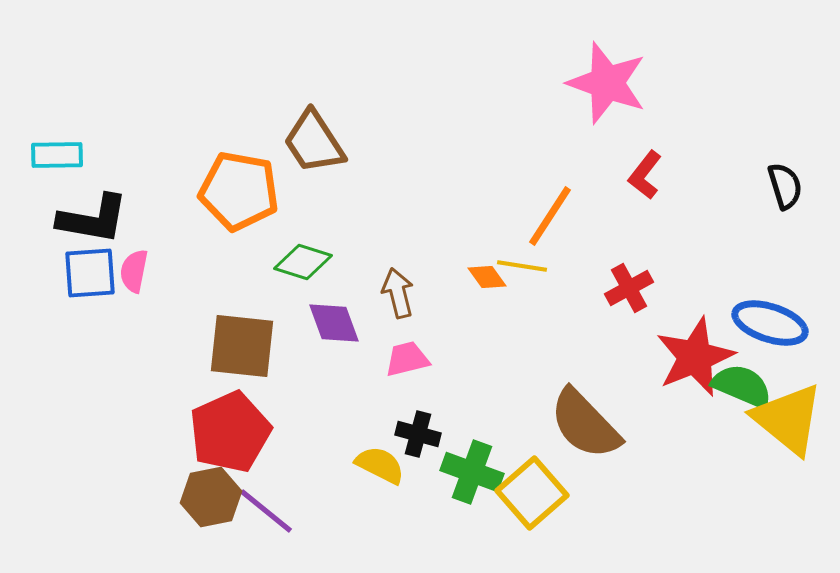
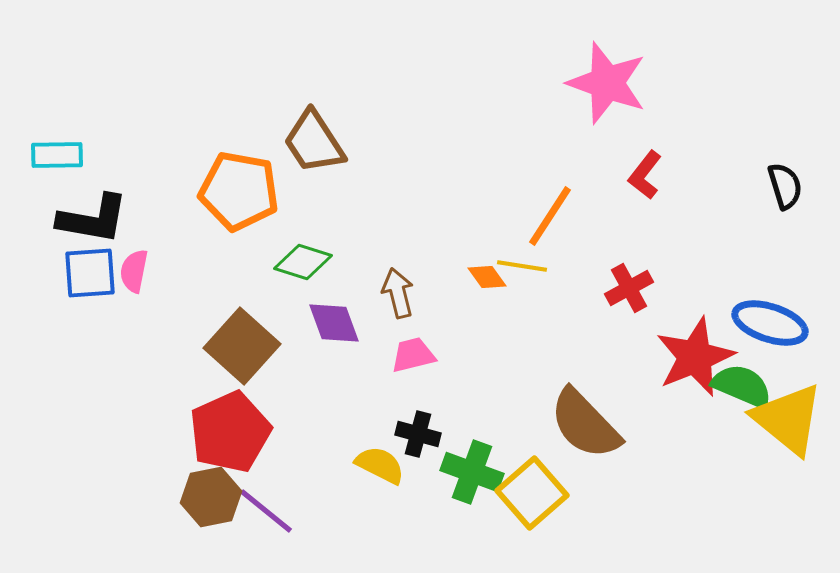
brown square: rotated 36 degrees clockwise
pink trapezoid: moved 6 px right, 4 px up
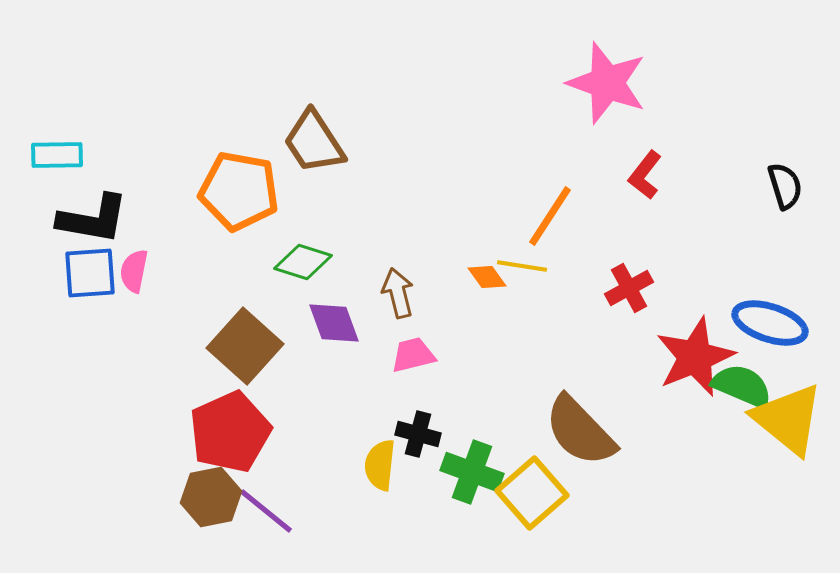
brown square: moved 3 px right
brown semicircle: moved 5 px left, 7 px down
yellow semicircle: rotated 111 degrees counterclockwise
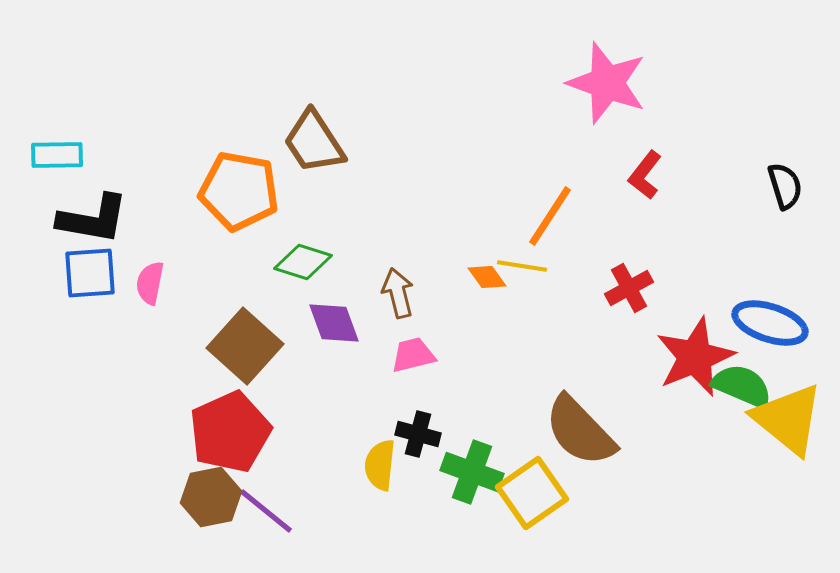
pink semicircle: moved 16 px right, 12 px down
yellow square: rotated 6 degrees clockwise
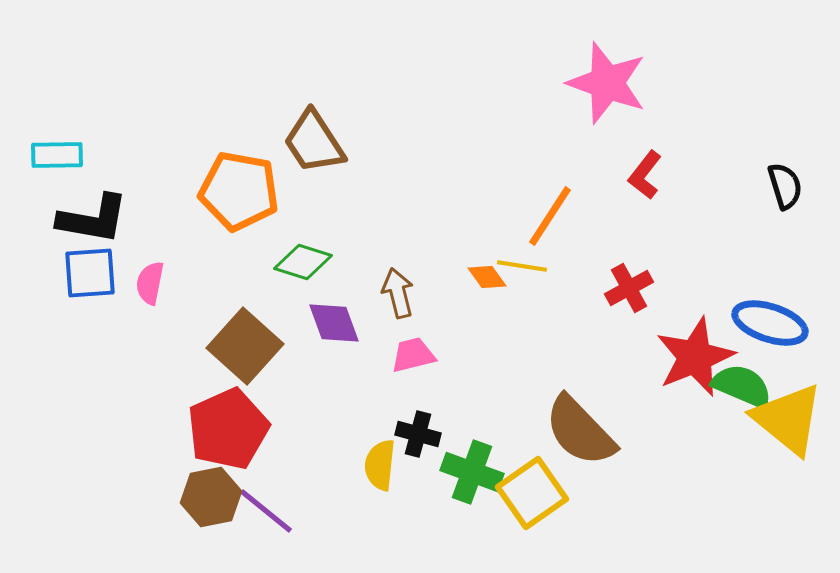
red pentagon: moved 2 px left, 3 px up
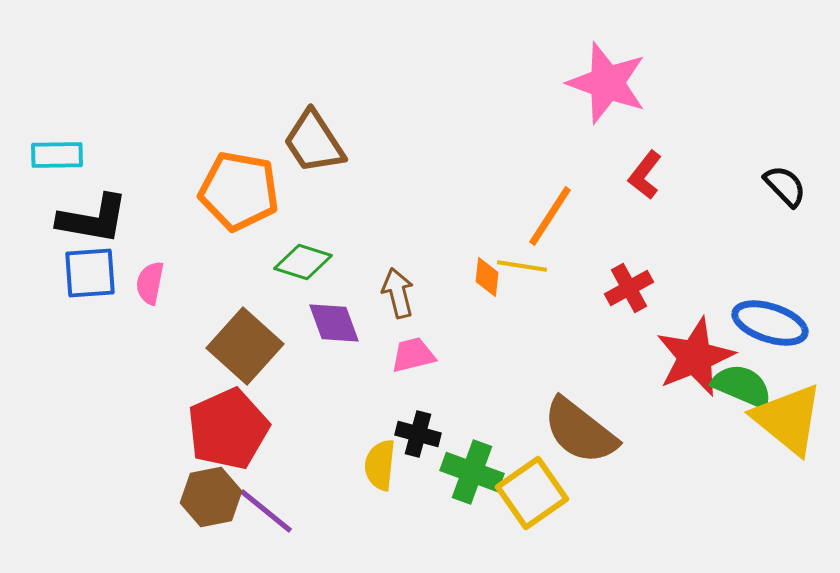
black semicircle: rotated 27 degrees counterclockwise
orange diamond: rotated 42 degrees clockwise
brown semicircle: rotated 8 degrees counterclockwise
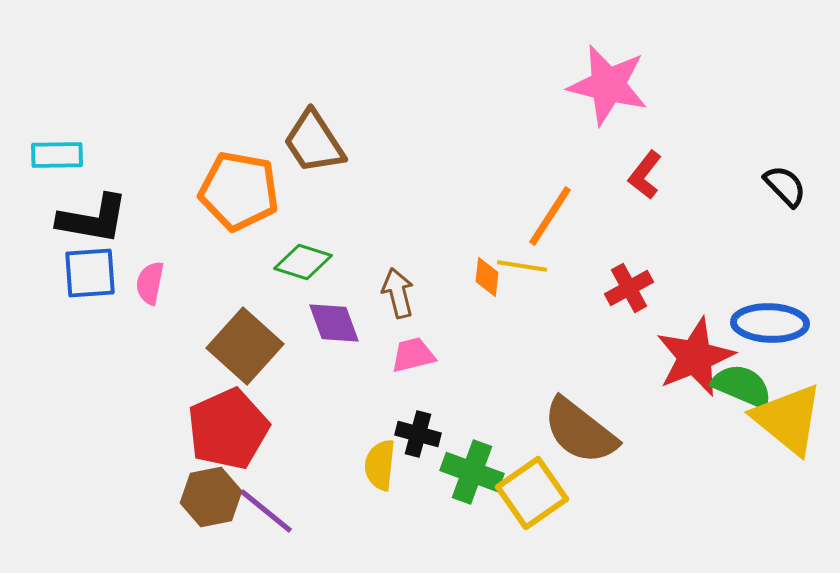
pink star: moved 1 px right, 2 px down; rotated 6 degrees counterclockwise
blue ellipse: rotated 16 degrees counterclockwise
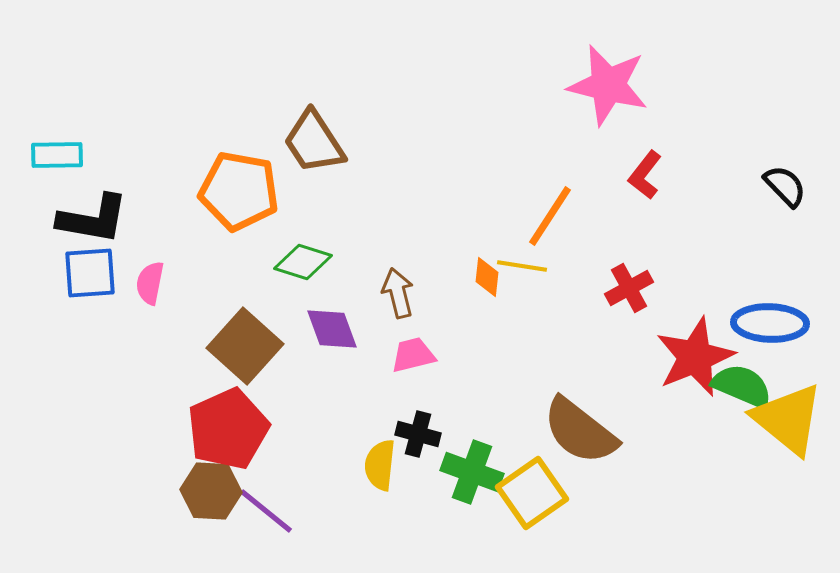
purple diamond: moved 2 px left, 6 px down
brown hexagon: moved 6 px up; rotated 14 degrees clockwise
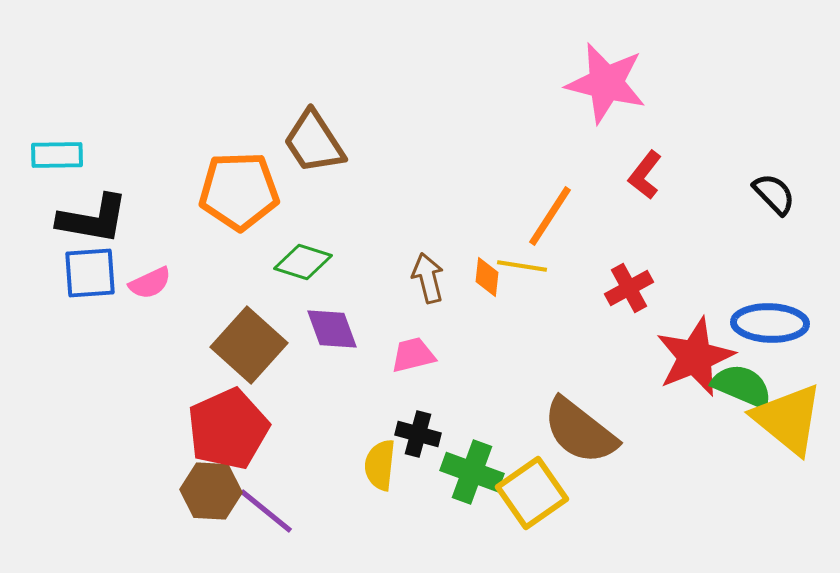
pink star: moved 2 px left, 2 px up
black semicircle: moved 11 px left, 8 px down
orange pentagon: rotated 12 degrees counterclockwise
pink semicircle: rotated 126 degrees counterclockwise
brown arrow: moved 30 px right, 15 px up
brown square: moved 4 px right, 1 px up
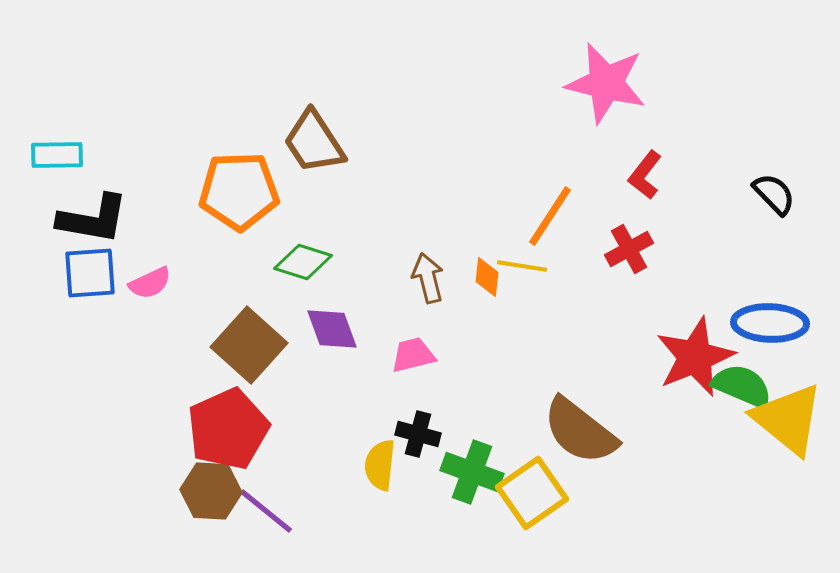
red cross: moved 39 px up
